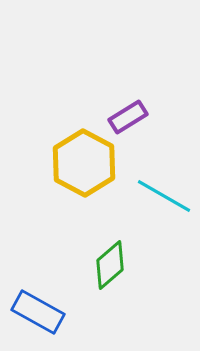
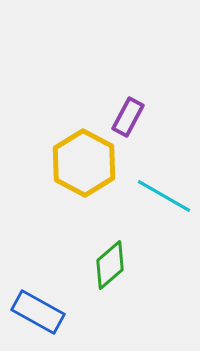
purple rectangle: rotated 30 degrees counterclockwise
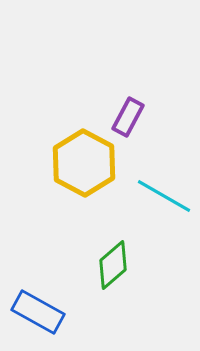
green diamond: moved 3 px right
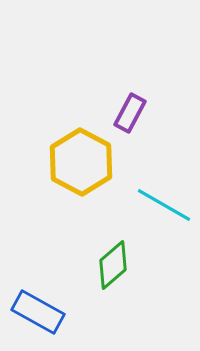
purple rectangle: moved 2 px right, 4 px up
yellow hexagon: moved 3 px left, 1 px up
cyan line: moved 9 px down
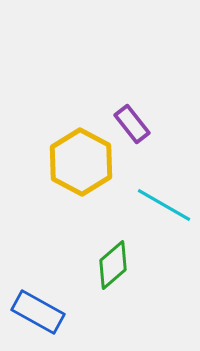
purple rectangle: moved 2 px right, 11 px down; rotated 66 degrees counterclockwise
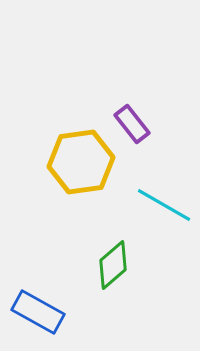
yellow hexagon: rotated 24 degrees clockwise
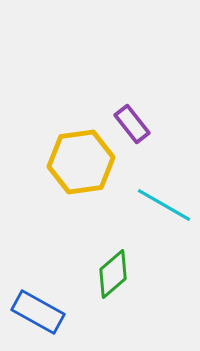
green diamond: moved 9 px down
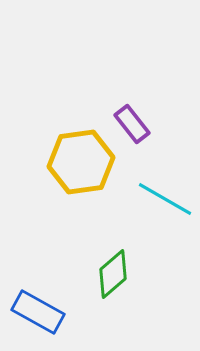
cyan line: moved 1 px right, 6 px up
